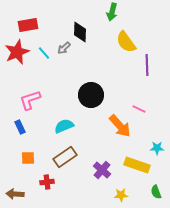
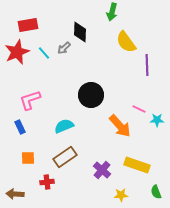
cyan star: moved 28 px up
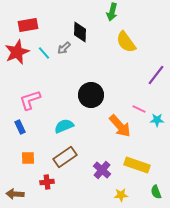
purple line: moved 9 px right, 10 px down; rotated 40 degrees clockwise
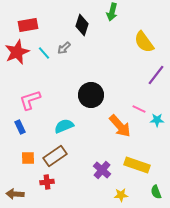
black diamond: moved 2 px right, 7 px up; rotated 15 degrees clockwise
yellow semicircle: moved 18 px right
brown rectangle: moved 10 px left, 1 px up
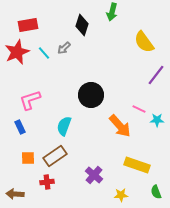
cyan semicircle: rotated 48 degrees counterclockwise
purple cross: moved 8 px left, 5 px down
